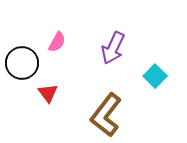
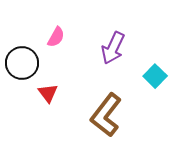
pink semicircle: moved 1 px left, 5 px up
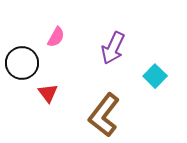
brown L-shape: moved 2 px left
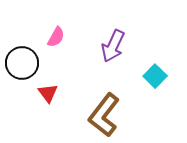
purple arrow: moved 2 px up
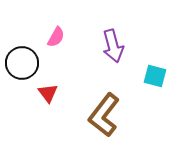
purple arrow: rotated 40 degrees counterclockwise
cyan square: rotated 30 degrees counterclockwise
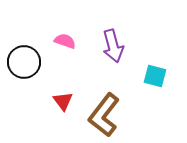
pink semicircle: moved 9 px right, 4 px down; rotated 100 degrees counterclockwise
black circle: moved 2 px right, 1 px up
red triangle: moved 15 px right, 8 px down
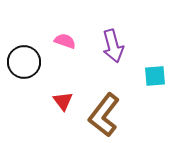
cyan square: rotated 20 degrees counterclockwise
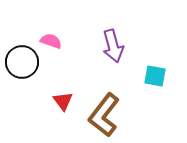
pink semicircle: moved 14 px left
black circle: moved 2 px left
cyan square: rotated 15 degrees clockwise
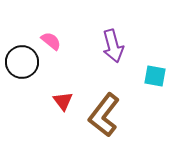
pink semicircle: rotated 20 degrees clockwise
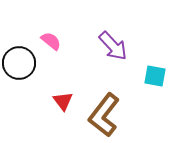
purple arrow: rotated 28 degrees counterclockwise
black circle: moved 3 px left, 1 px down
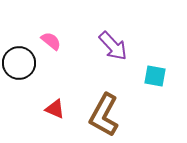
red triangle: moved 8 px left, 8 px down; rotated 30 degrees counterclockwise
brown L-shape: rotated 9 degrees counterclockwise
